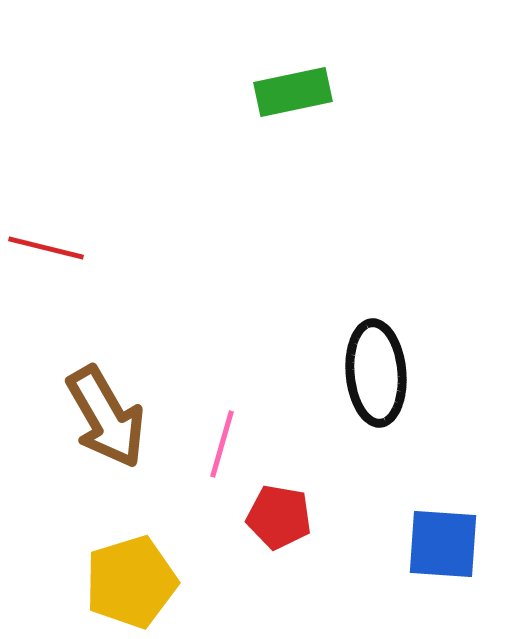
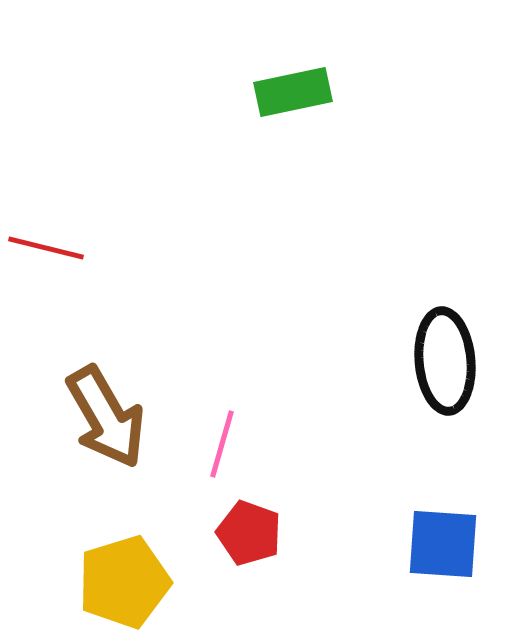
black ellipse: moved 69 px right, 12 px up
red pentagon: moved 30 px left, 16 px down; rotated 10 degrees clockwise
yellow pentagon: moved 7 px left
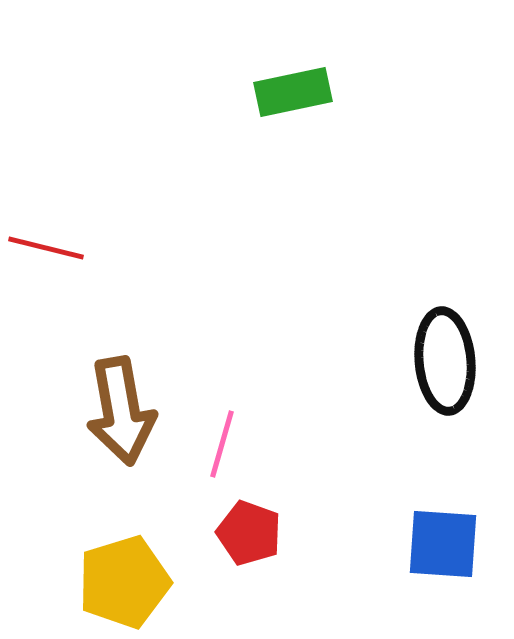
brown arrow: moved 15 px right, 6 px up; rotated 20 degrees clockwise
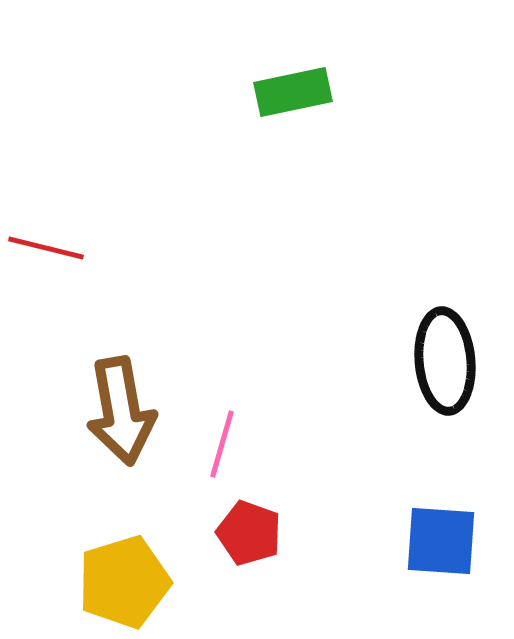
blue square: moved 2 px left, 3 px up
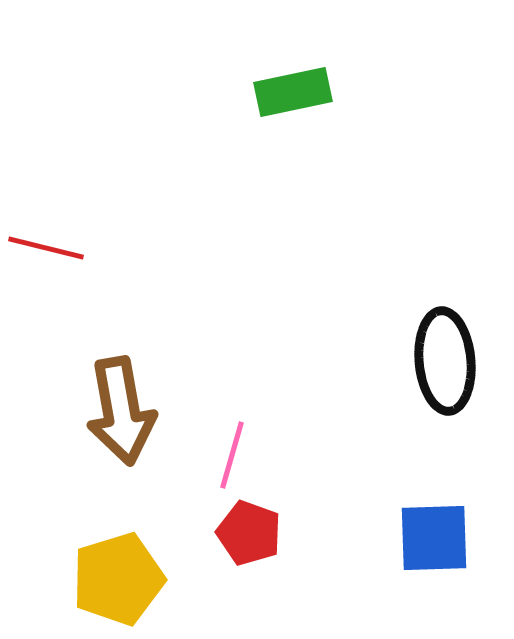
pink line: moved 10 px right, 11 px down
blue square: moved 7 px left, 3 px up; rotated 6 degrees counterclockwise
yellow pentagon: moved 6 px left, 3 px up
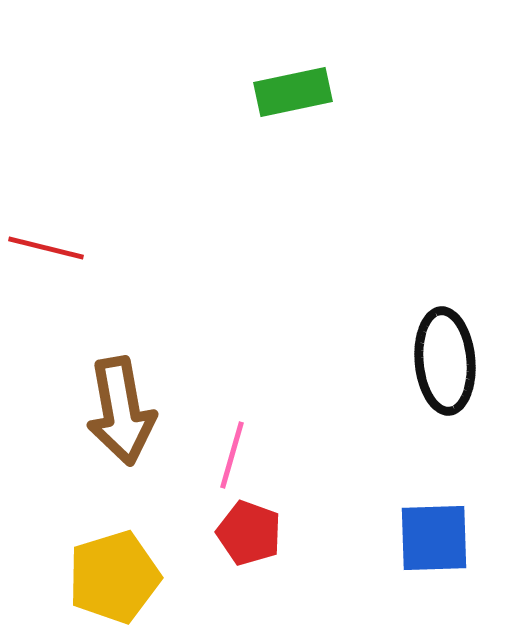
yellow pentagon: moved 4 px left, 2 px up
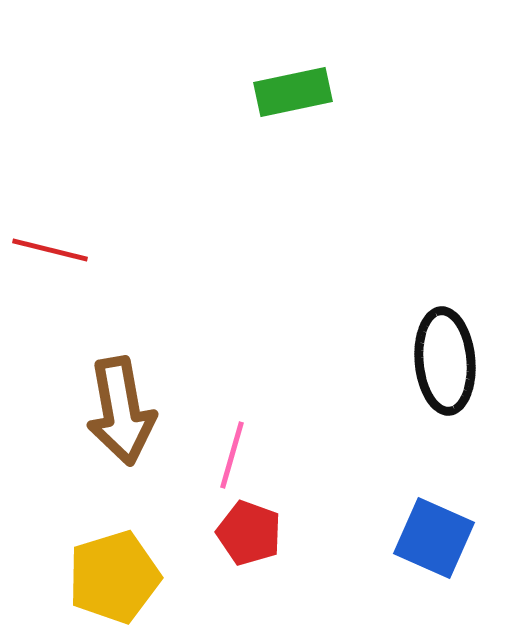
red line: moved 4 px right, 2 px down
blue square: rotated 26 degrees clockwise
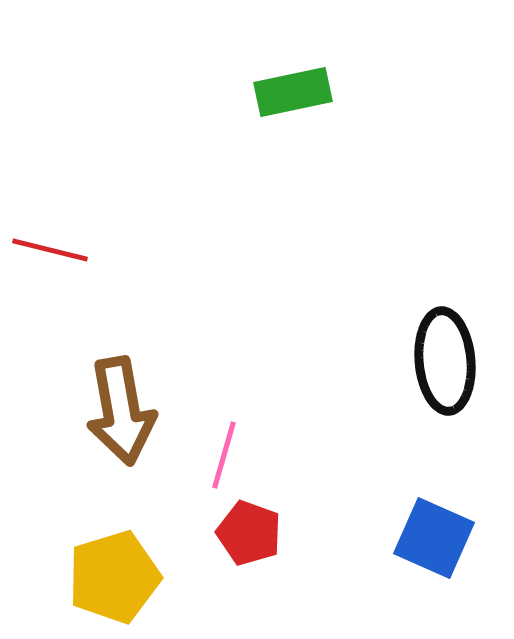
pink line: moved 8 px left
